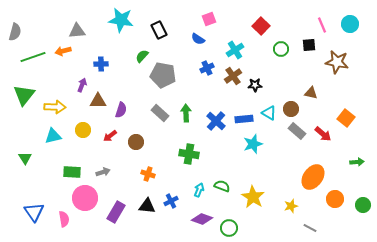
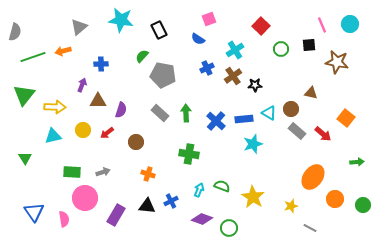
gray triangle at (77, 31): moved 2 px right, 4 px up; rotated 36 degrees counterclockwise
red arrow at (110, 136): moved 3 px left, 3 px up
purple rectangle at (116, 212): moved 3 px down
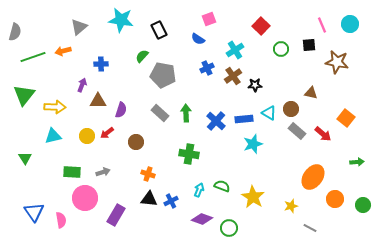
yellow circle at (83, 130): moved 4 px right, 6 px down
black triangle at (147, 206): moved 2 px right, 7 px up
pink semicircle at (64, 219): moved 3 px left, 1 px down
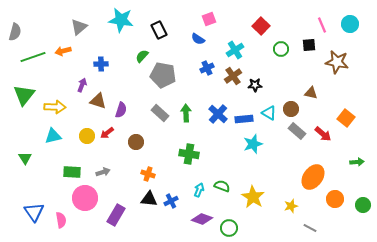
brown triangle at (98, 101): rotated 18 degrees clockwise
blue cross at (216, 121): moved 2 px right, 7 px up
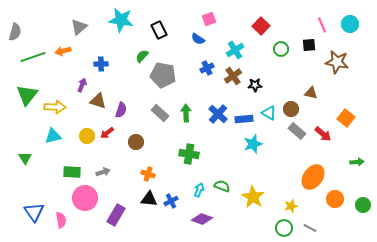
green triangle at (24, 95): moved 3 px right
green circle at (229, 228): moved 55 px right
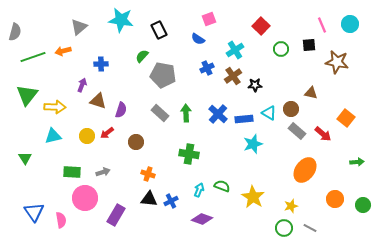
orange ellipse at (313, 177): moved 8 px left, 7 px up
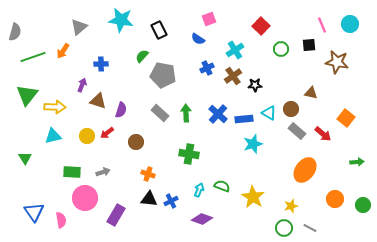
orange arrow at (63, 51): rotated 42 degrees counterclockwise
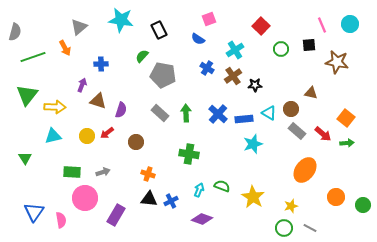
orange arrow at (63, 51): moved 2 px right, 3 px up; rotated 63 degrees counterclockwise
blue cross at (207, 68): rotated 32 degrees counterclockwise
green arrow at (357, 162): moved 10 px left, 19 px up
orange circle at (335, 199): moved 1 px right, 2 px up
blue triangle at (34, 212): rotated 10 degrees clockwise
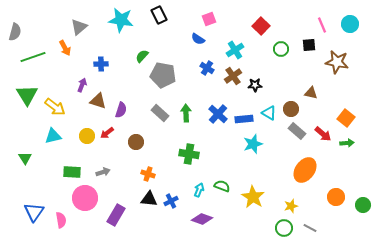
black rectangle at (159, 30): moved 15 px up
green triangle at (27, 95): rotated 10 degrees counterclockwise
yellow arrow at (55, 107): rotated 35 degrees clockwise
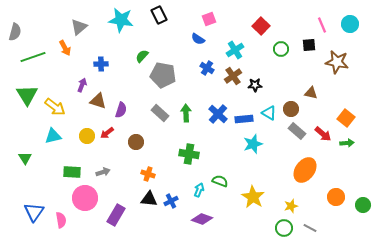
green semicircle at (222, 186): moved 2 px left, 5 px up
